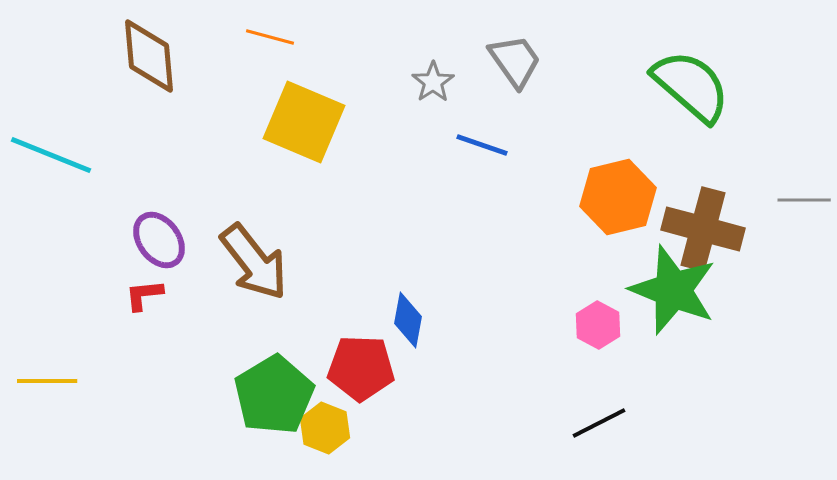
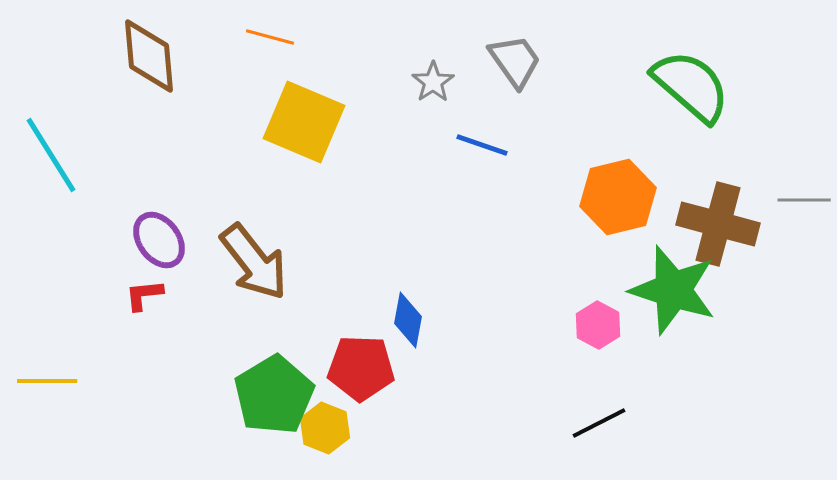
cyan line: rotated 36 degrees clockwise
brown cross: moved 15 px right, 5 px up
green star: rotated 4 degrees counterclockwise
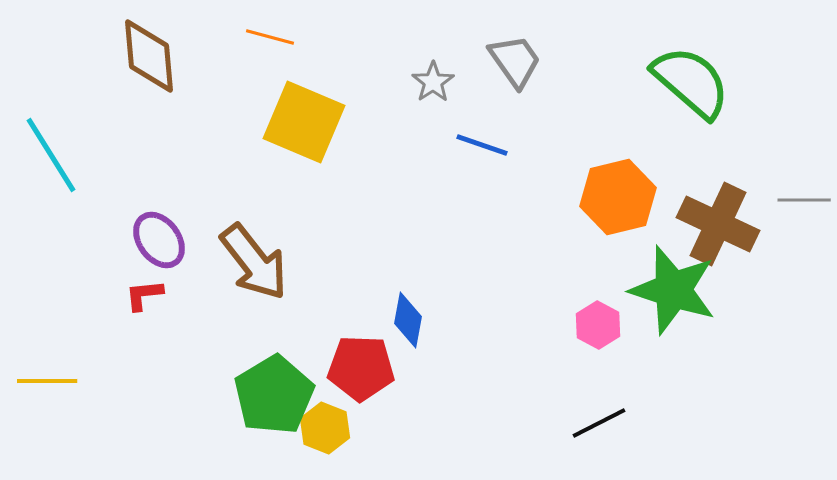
green semicircle: moved 4 px up
brown cross: rotated 10 degrees clockwise
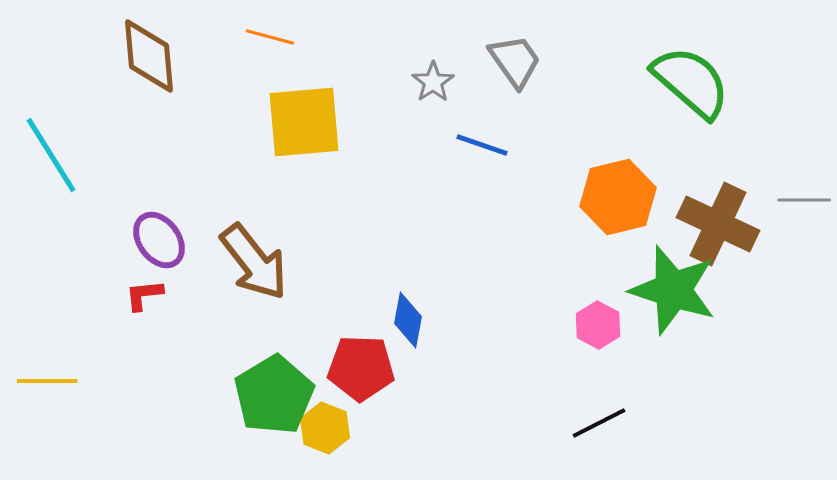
yellow square: rotated 28 degrees counterclockwise
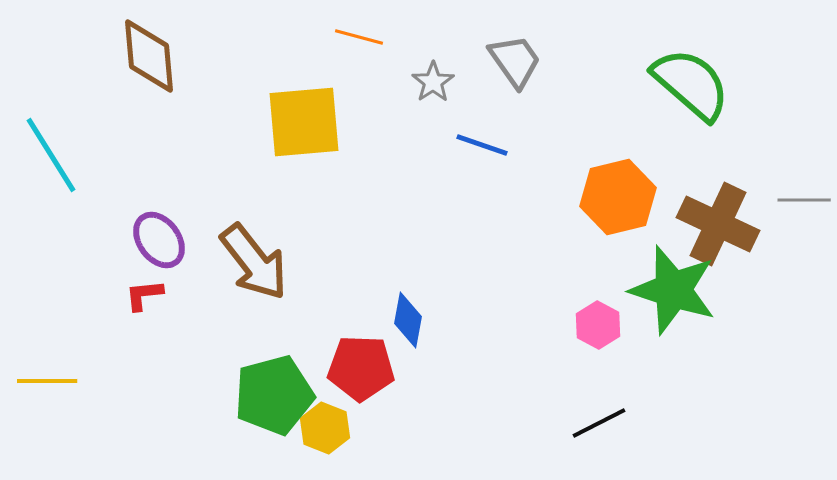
orange line: moved 89 px right
green semicircle: moved 2 px down
green pentagon: rotated 16 degrees clockwise
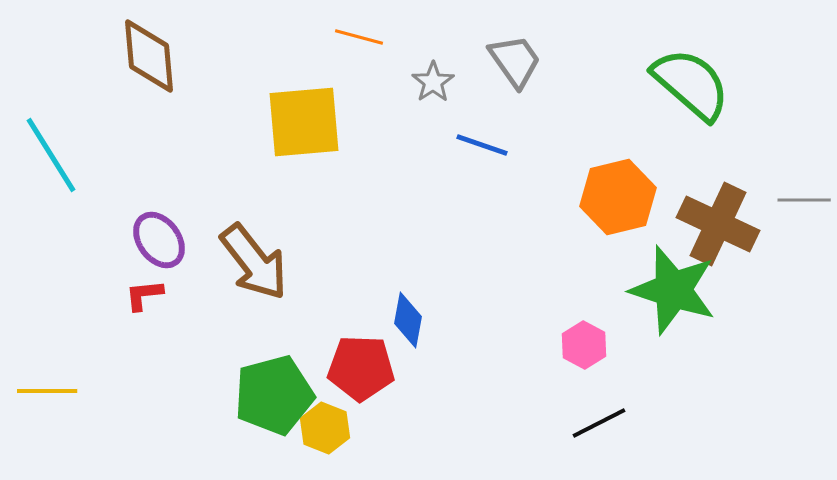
pink hexagon: moved 14 px left, 20 px down
yellow line: moved 10 px down
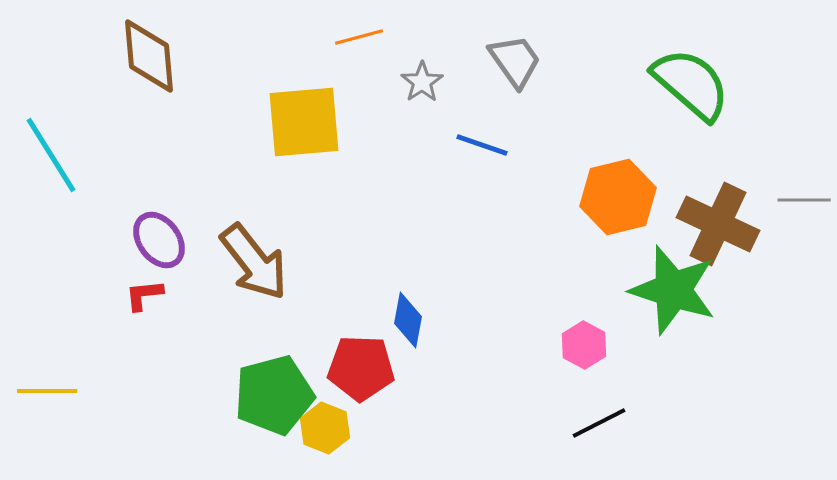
orange line: rotated 30 degrees counterclockwise
gray star: moved 11 px left
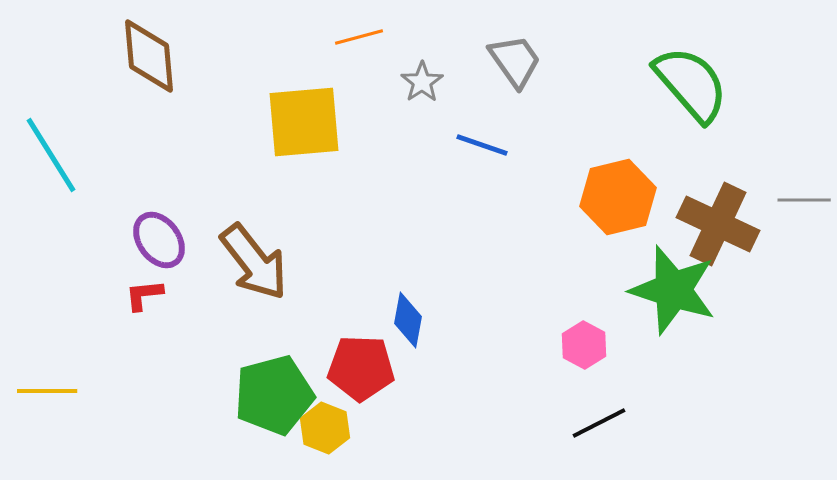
green semicircle: rotated 8 degrees clockwise
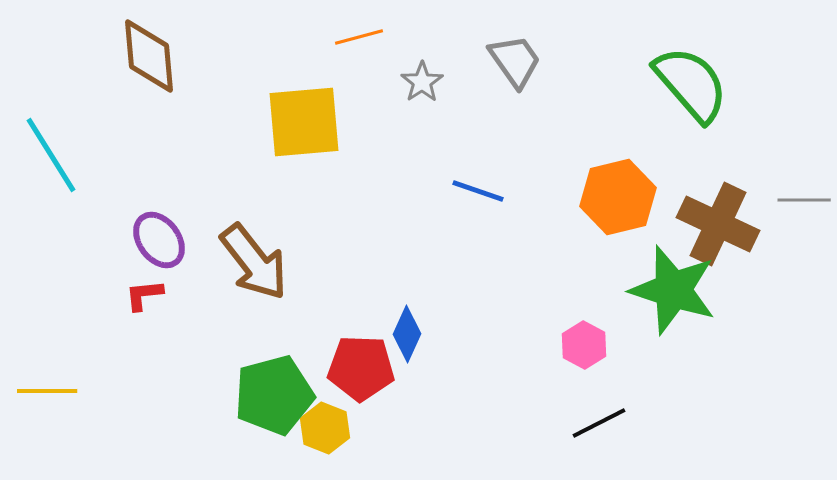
blue line: moved 4 px left, 46 px down
blue diamond: moved 1 px left, 14 px down; rotated 14 degrees clockwise
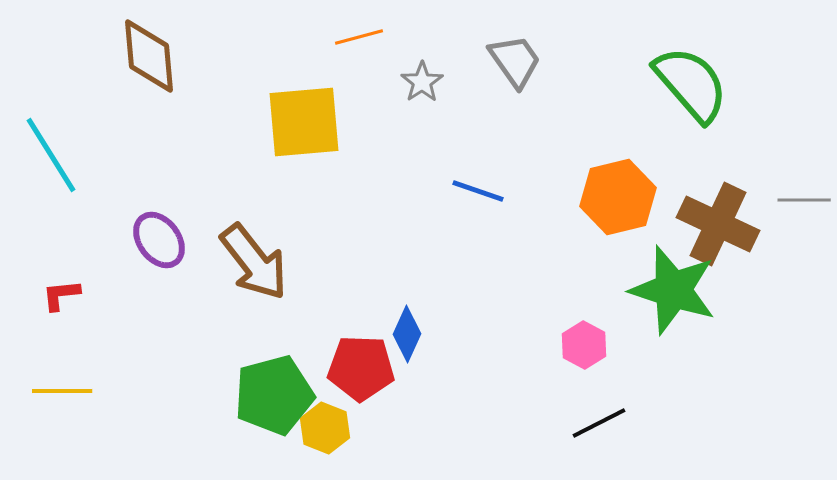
red L-shape: moved 83 px left
yellow line: moved 15 px right
